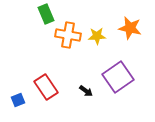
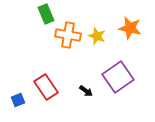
yellow star: rotated 24 degrees clockwise
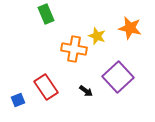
orange cross: moved 6 px right, 14 px down
purple square: rotated 8 degrees counterclockwise
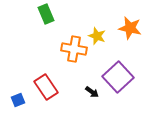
black arrow: moved 6 px right, 1 px down
